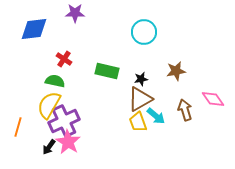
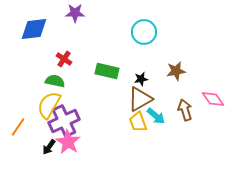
orange line: rotated 18 degrees clockwise
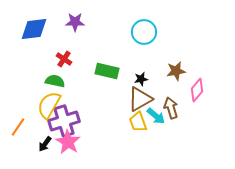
purple star: moved 9 px down
pink diamond: moved 16 px left, 9 px up; rotated 75 degrees clockwise
brown arrow: moved 14 px left, 2 px up
purple cross: rotated 8 degrees clockwise
black arrow: moved 4 px left, 3 px up
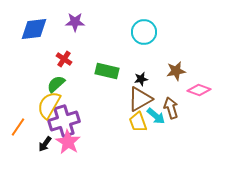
green semicircle: moved 1 px right, 3 px down; rotated 54 degrees counterclockwise
pink diamond: moved 2 px right; rotated 70 degrees clockwise
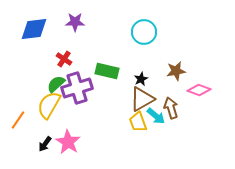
black star: rotated 16 degrees counterclockwise
brown triangle: moved 2 px right
purple cross: moved 13 px right, 33 px up
orange line: moved 7 px up
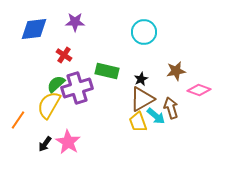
red cross: moved 4 px up
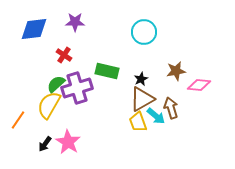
pink diamond: moved 5 px up; rotated 15 degrees counterclockwise
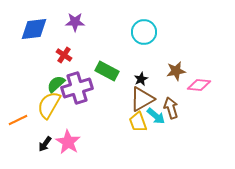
green rectangle: rotated 15 degrees clockwise
orange line: rotated 30 degrees clockwise
